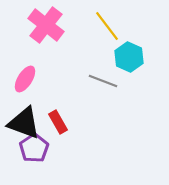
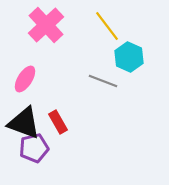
pink cross: rotated 9 degrees clockwise
purple pentagon: rotated 20 degrees clockwise
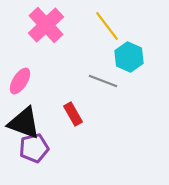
pink ellipse: moved 5 px left, 2 px down
red rectangle: moved 15 px right, 8 px up
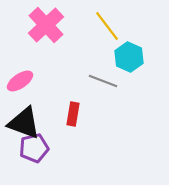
pink ellipse: rotated 24 degrees clockwise
red rectangle: rotated 40 degrees clockwise
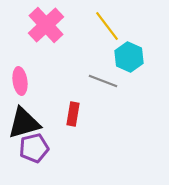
pink ellipse: rotated 64 degrees counterclockwise
black triangle: rotated 36 degrees counterclockwise
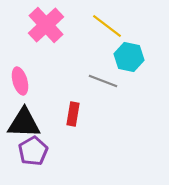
yellow line: rotated 16 degrees counterclockwise
cyan hexagon: rotated 12 degrees counterclockwise
pink ellipse: rotated 8 degrees counterclockwise
black triangle: rotated 18 degrees clockwise
purple pentagon: moved 1 px left, 3 px down; rotated 16 degrees counterclockwise
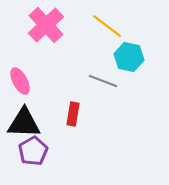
pink ellipse: rotated 12 degrees counterclockwise
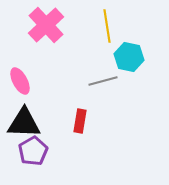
yellow line: rotated 44 degrees clockwise
gray line: rotated 36 degrees counterclockwise
red rectangle: moved 7 px right, 7 px down
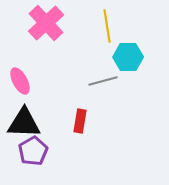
pink cross: moved 2 px up
cyan hexagon: moved 1 px left; rotated 12 degrees counterclockwise
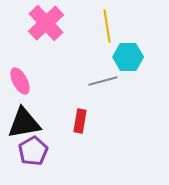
black triangle: rotated 12 degrees counterclockwise
